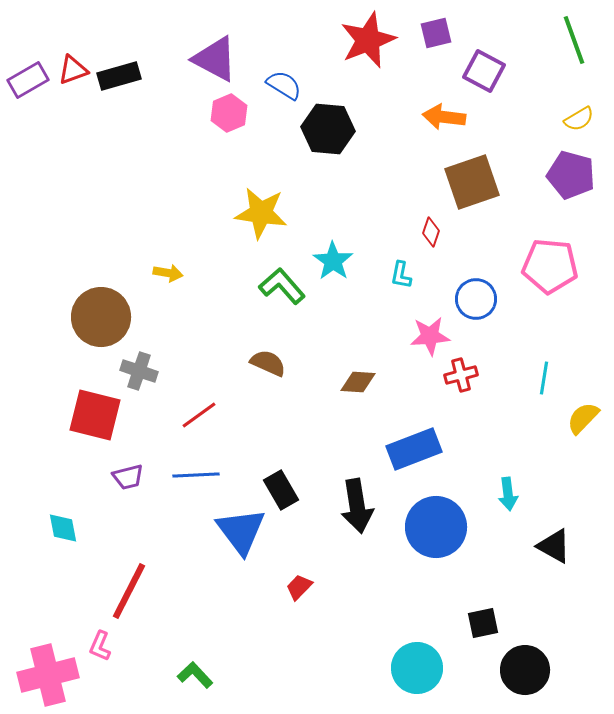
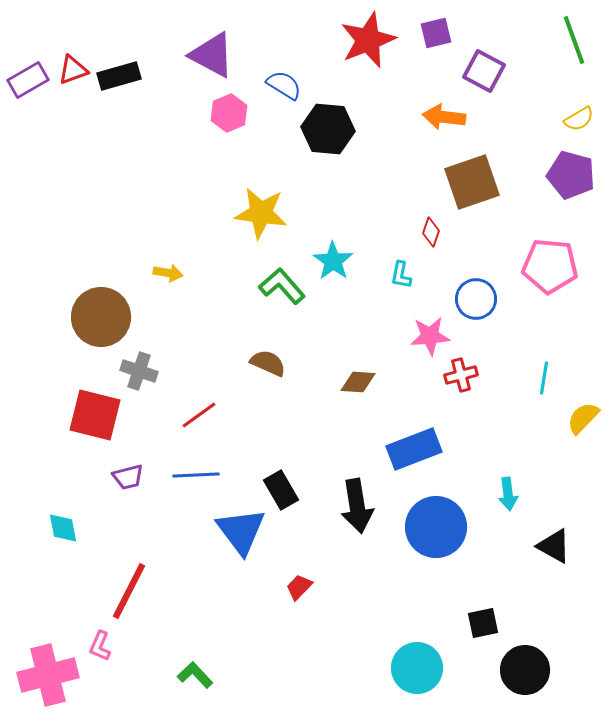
purple triangle at (215, 59): moved 3 px left, 4 px up
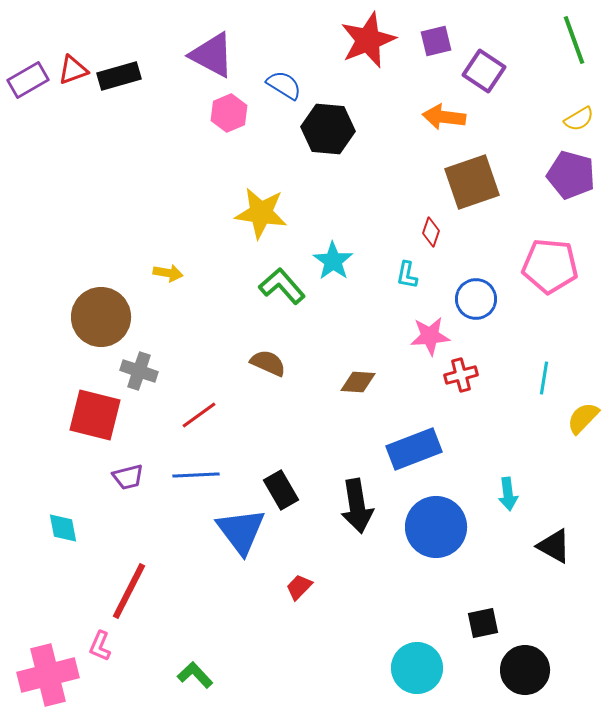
purple square at (436, 33): moved 8 px down
purple square at (484, 71): rotated 6 degrees clockwise
cyan L-shape at (401, 275): moved 6 px right
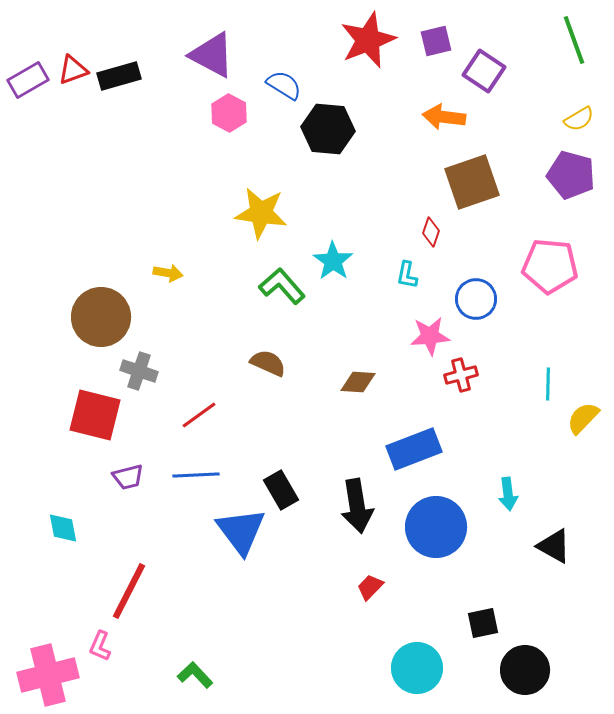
pink hexagon at (229, 113): rotated 9 degrees counterclockwise
cyan line at (544, 378): moved 4 px right, 6 px down; rotated 8 degrees counterclockwise
red trapezoid at (299, 587): moved 71 px right
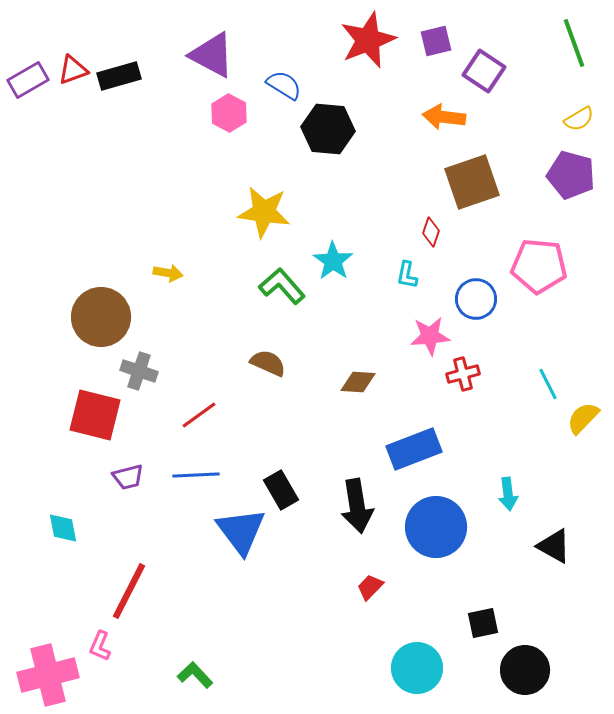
green line at (574, 40): moved 3 px down
yellow star at (261, 213): moved 3 px right, 1 px up
pink pentagon at (550, 266): moved 11 px left
red cross at (461, 375): moved 2 px right, 1 px up
cyan line at (548, 384): rotated 28 degrees counterclockwise
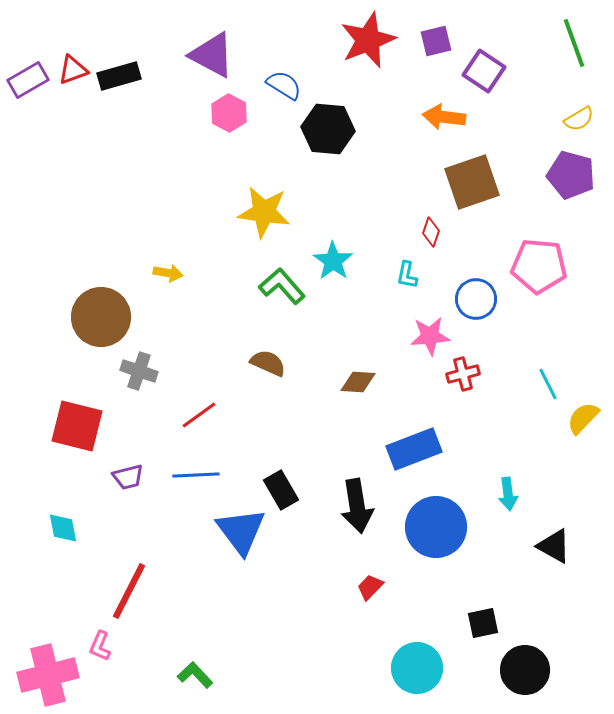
red square at (95, 415): moved 18 px left, 11 px down
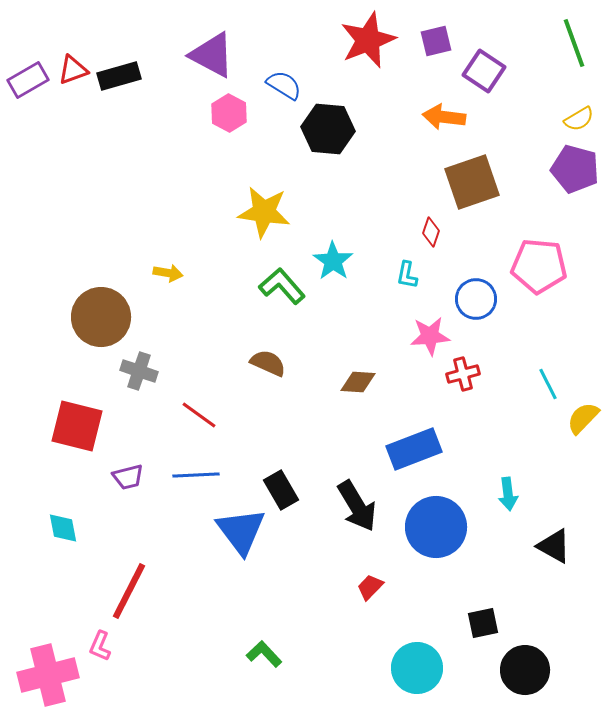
purple pentagon at (571, 175): moved 4 px right, 6 px up
red line at (199, 415): rotated 72 degrees clockwise
black arrow at (357, 506): rotated 22 degrees counterclockwise
green L-shape at (195, 675): moved 69 px right, 21 px up
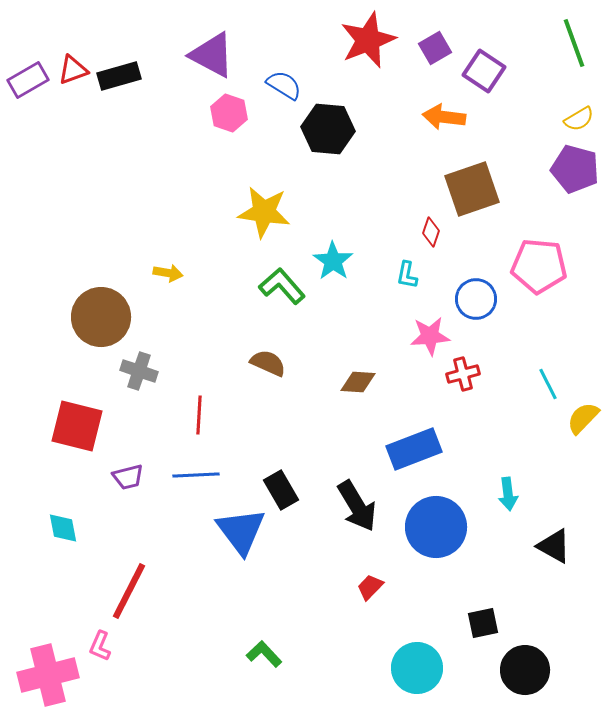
purple square at (436, 41): moved 1 px left, 7 px down; rotated 16 degrees counterclockwise
pink hexagon at (229, 113): rotated 9 degrees counterclockwise
brown square at (472, 182): moved 7 px down
red line at (199, 415): rotated 57 degrees clockwise
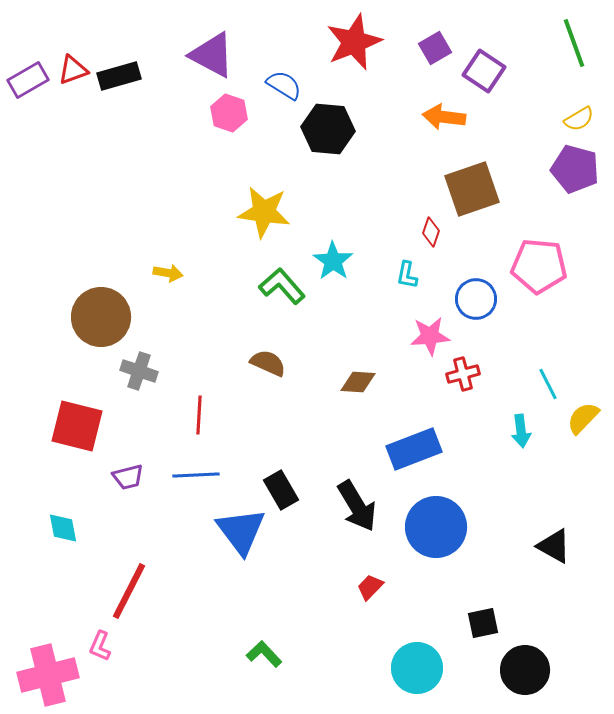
red star at (368, 40): moved 14 px left, 2 px down
cyan arrow at (508, 494): moved 13 px right, 63 px up
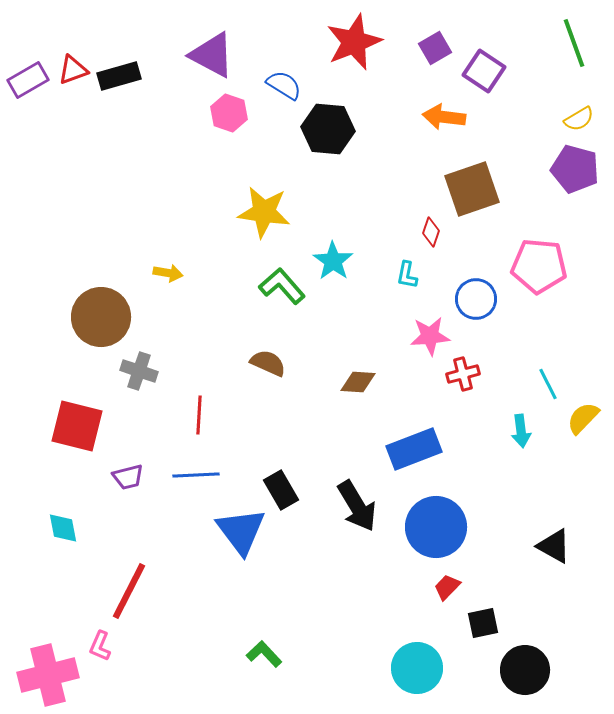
red trapezoid at (370, 587): moved 77 px right
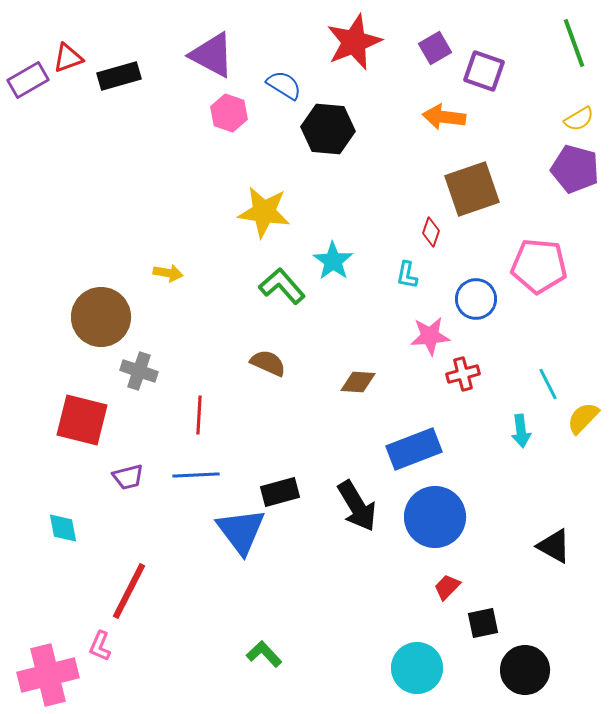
red triangle at (73, 70): moved 5 px left, 12 px up
purple square at (484, 71): rotated 15 degrees counterclockwise
red square at (77, 426): moved 5 px right, 6 px up
black rectangle at (281, 490): moved 1 px left, 2 px down; rotated 75 degrees counterclockwise
blue circle at (436, 527): moved 1 px left, 10 px up
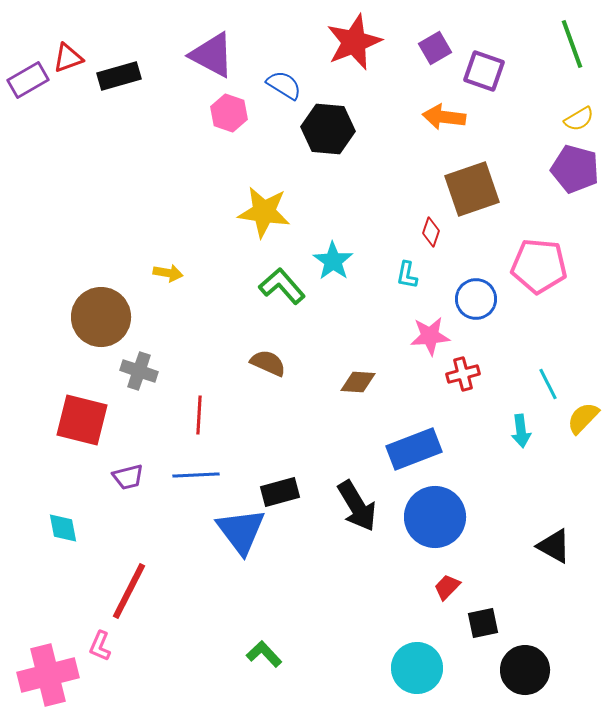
green line at (574, 43): moved 2 px left, 1 px down
